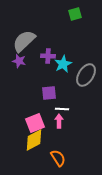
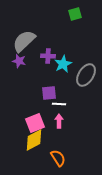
white line: moved 3 px left, 5 px up
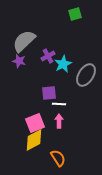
purple cross: rotated 32 degrees counterclockwise
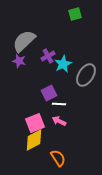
purple square: rotated 21 degrees counterclockwise
pink arrow: rotated 64 degrees counterclockwise
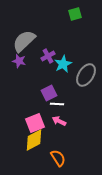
white line: moved 2 px left
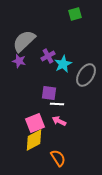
purple square: rotated 35 degrees clockwise
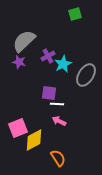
purple star: moved 1 px down
pink square: moved 17 px left, 5 px down
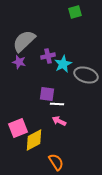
green square: moved 2 px up
purple cross: rotated 16 degrees clockwise
gray ellipse: rotated 75 degrees clockwise
purple square: moved 2 px left, 1 px down
orange semicircle: moved 2 px left, 4 px down
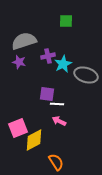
green square: moved 9 px left, 9 px down; rotated 16 degrees clockwise
gray semicircle: rotated 25 degrees clockwise
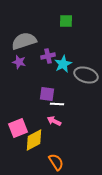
pink arrow: moved 5 px left
